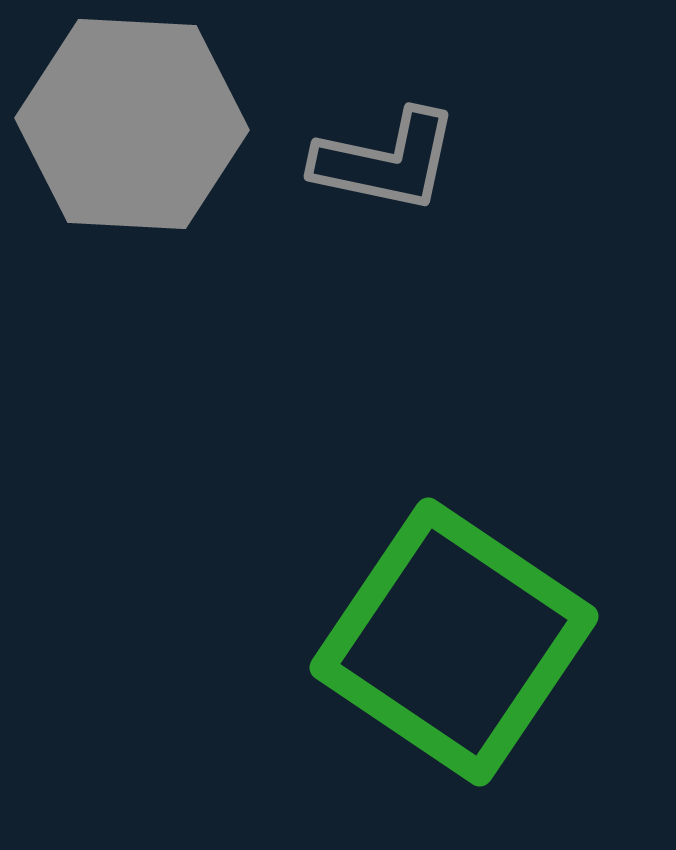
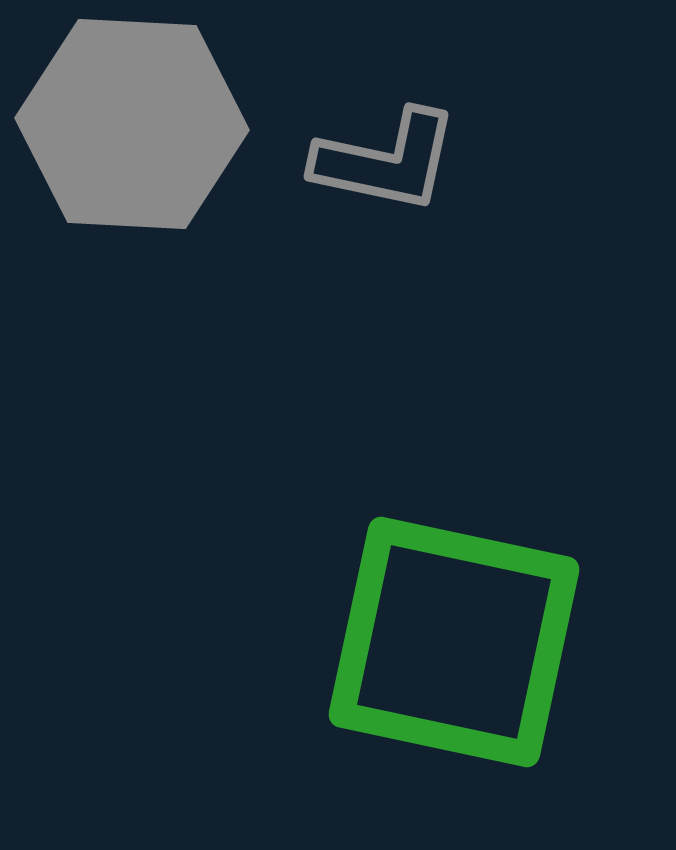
green square: rotated 22 degrees counterclockwise
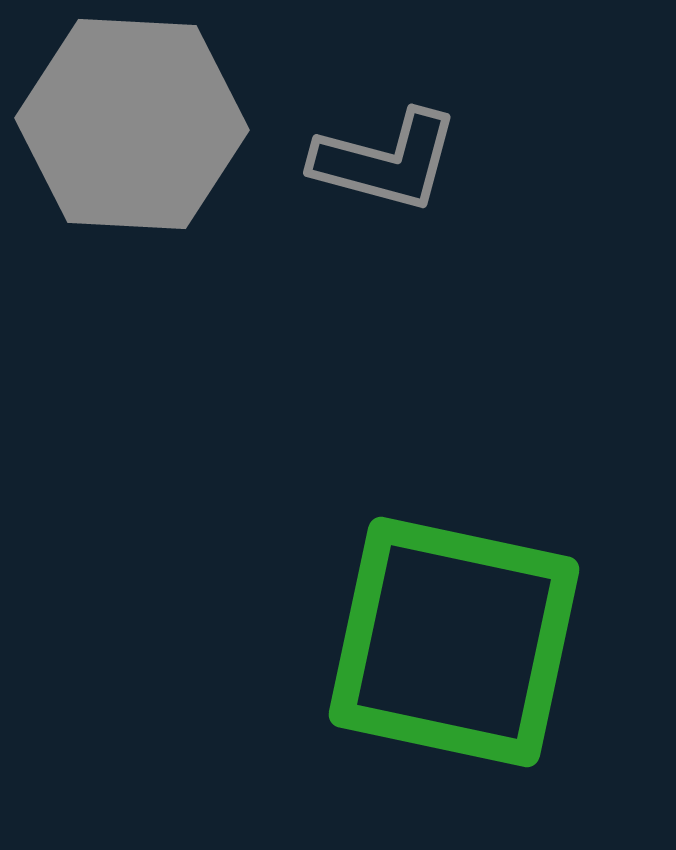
gray L-shape: rotated 3 degrees clockwise
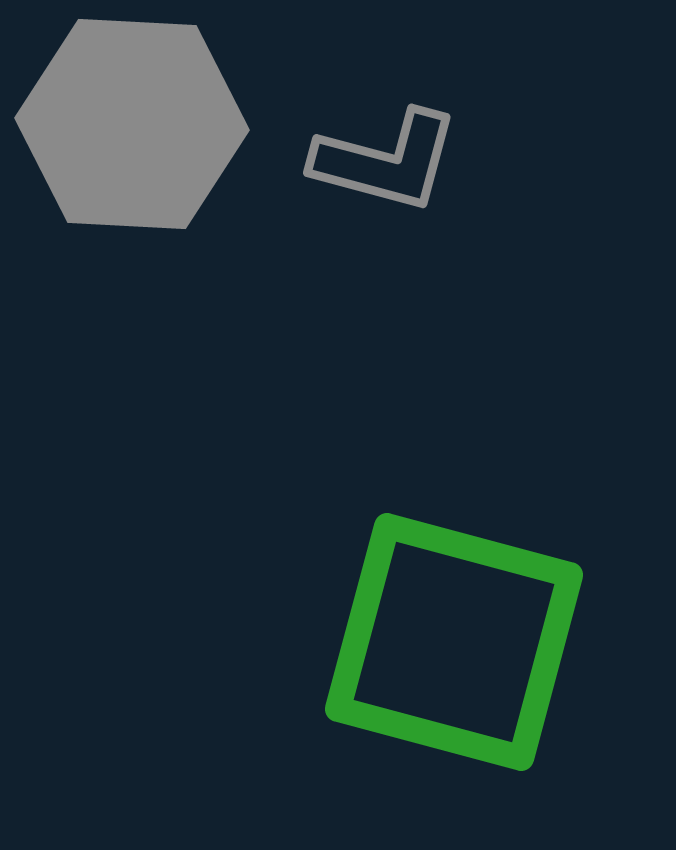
green square: rotated 3 degrees clockwise
